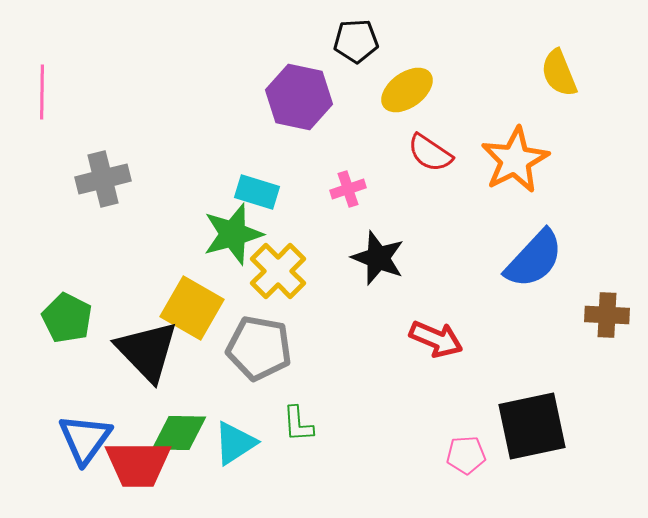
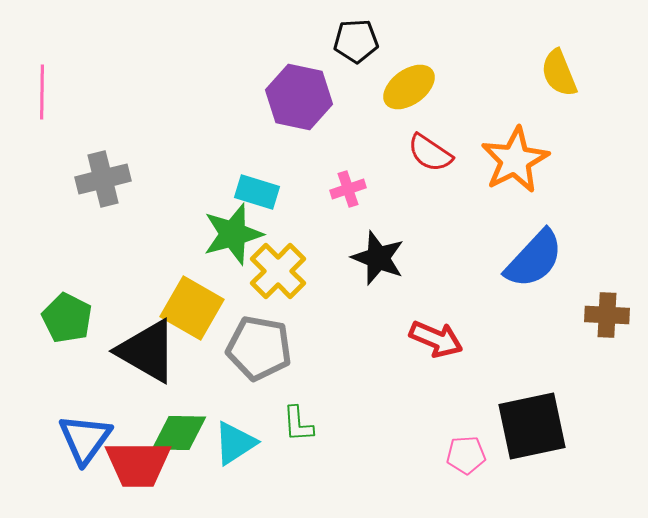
yellow ellipse: moved 2 px right, 3 px up
black triangle: rotated 16 degrees counterclockwise
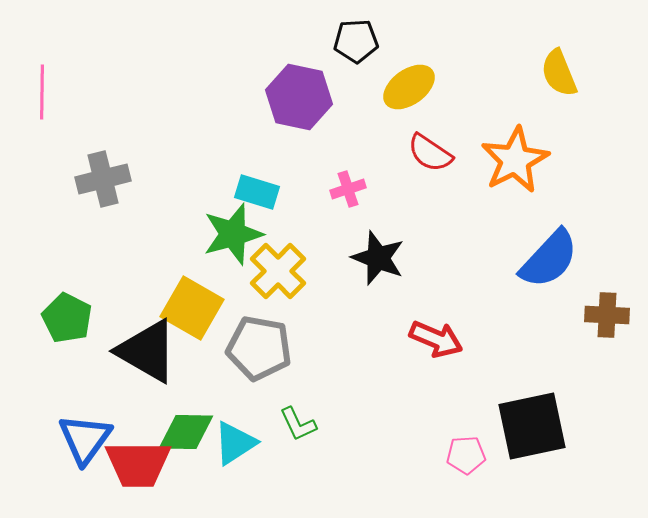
blue semicircle: moved 15 px right
green L-shape: rotated 21 degrees counterclockwise
green diamond: moved 7 px right, 1 px up
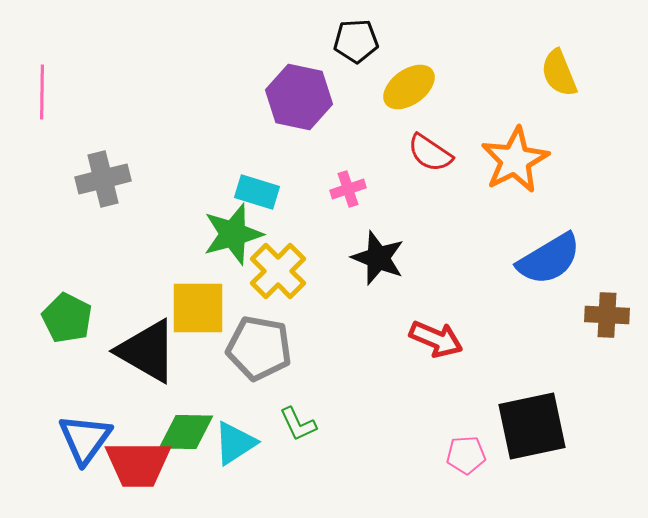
blue semicircle: rotated 16 degrees clockwise
yellow square: moved 6 px right; rotated 30 degrees counterclockwise
